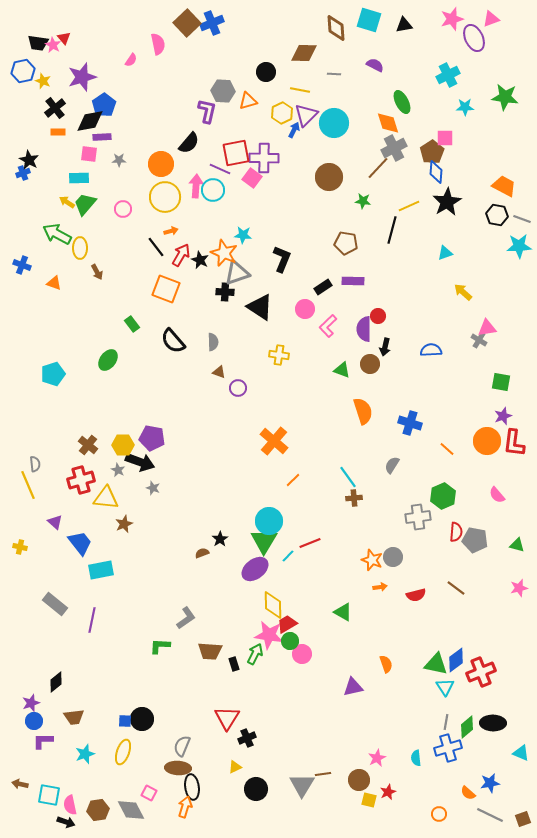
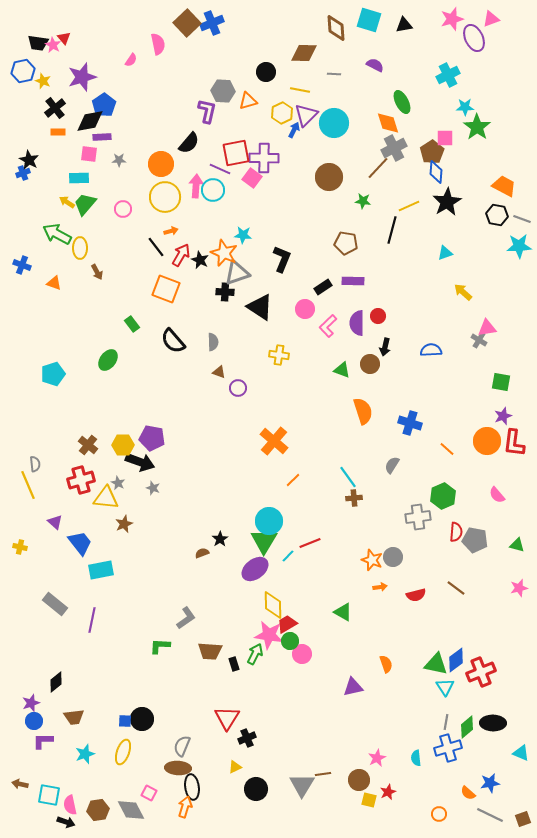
green star at (505, 97): moved 28 px left, 30 px down; rotated 28 degrees clockwise
purple semicircle at (364, 329): moved 7 px left, 6 px up
gray star at (118, 470): moved 13 px down
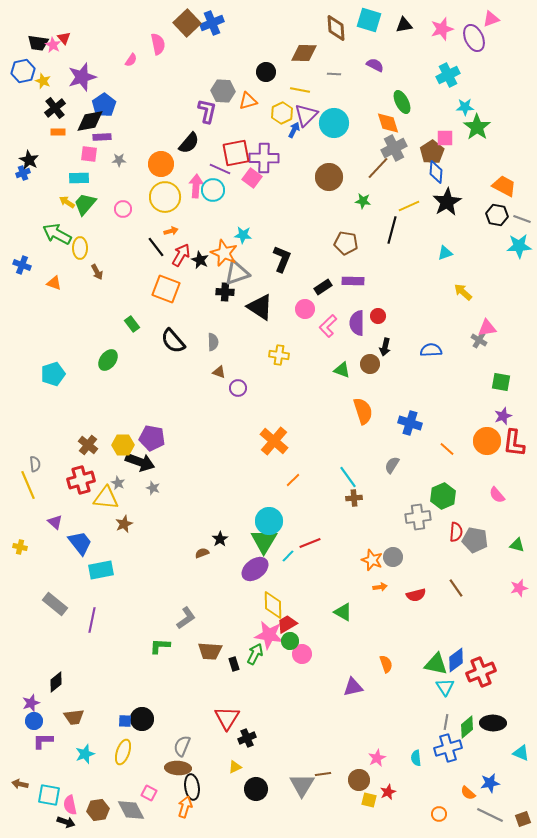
pink star at (452, 19): moved 10 px left, 10 px down
brown line at (456, 588): rotated 18 degrees clockwise
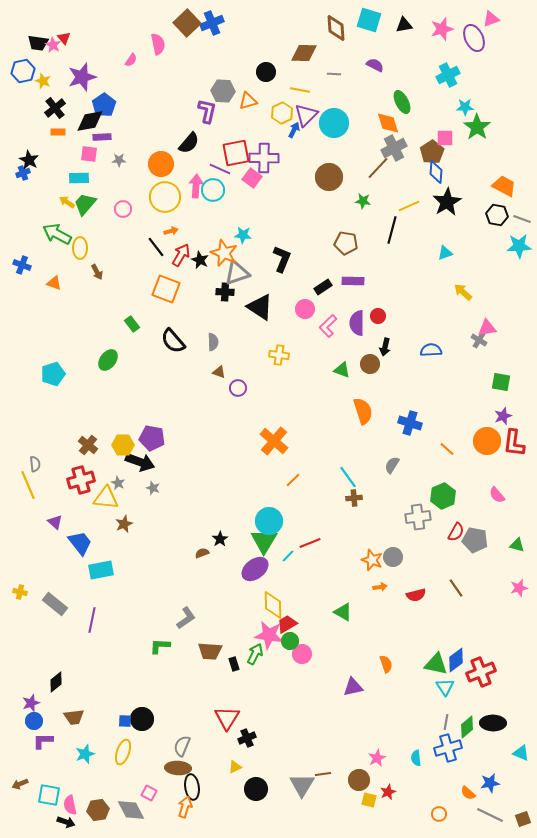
red semicircle at (456, 532): rotated 24 degrees clockwise
yellow cross at (20, 547): moved 45 px down
brown arrow at (20, 784): rotated 35 degrees counterclockwise
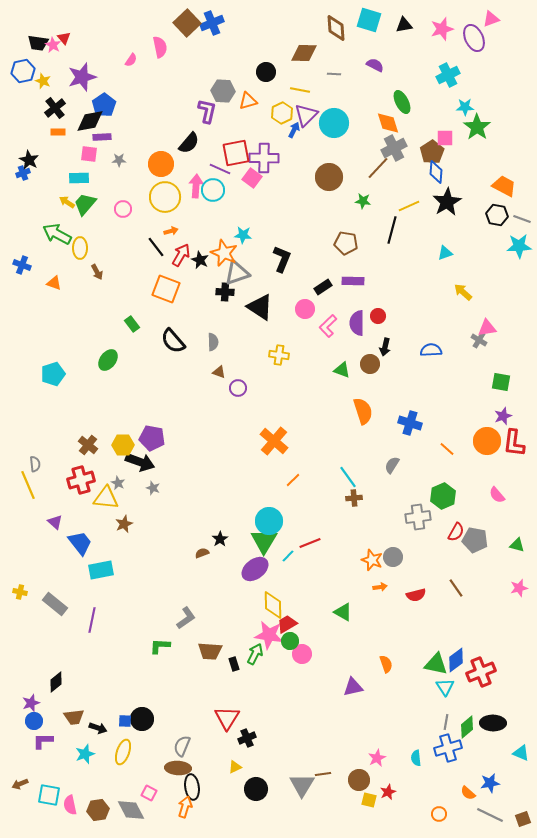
pink semicircle at (158, 44): moved 2 px right, 3 px down
black arrow at (66, 822): moved 32 px right, 94 px up
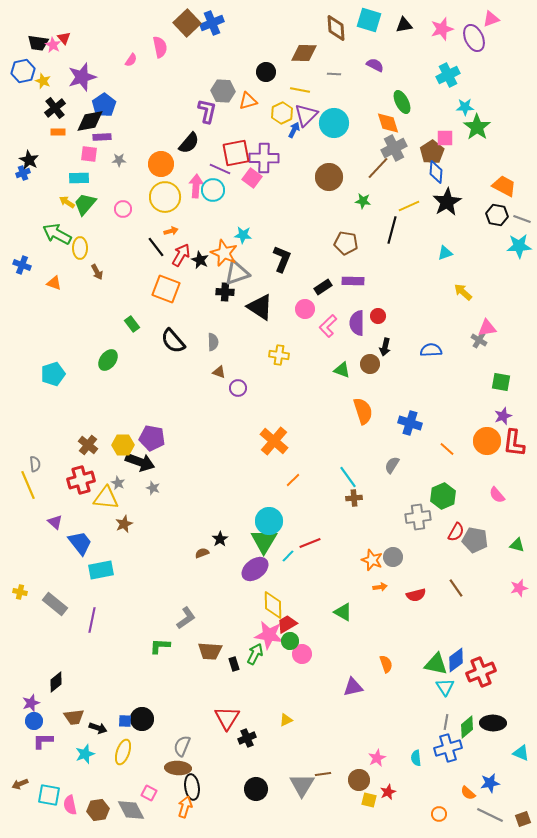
yellow triangle at (235, 767): moved 51 px right, 47 px up
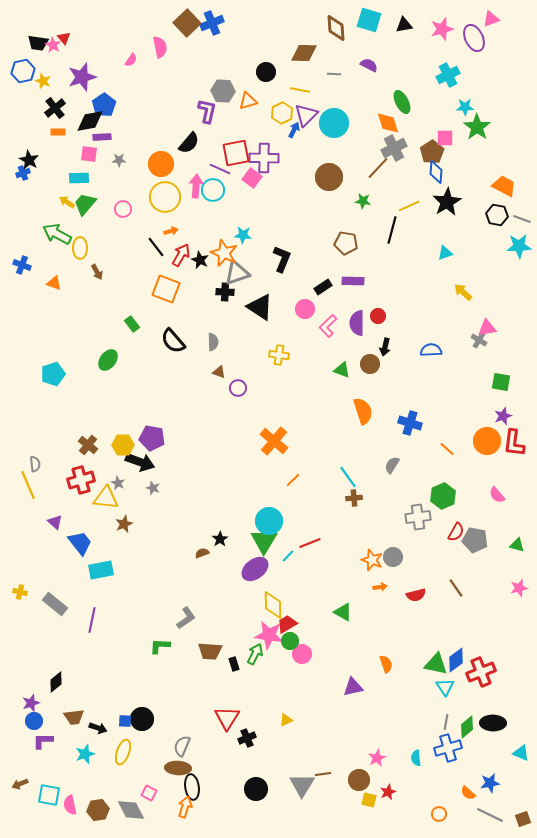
purple semicircle at (375, 65): moved 6 px left
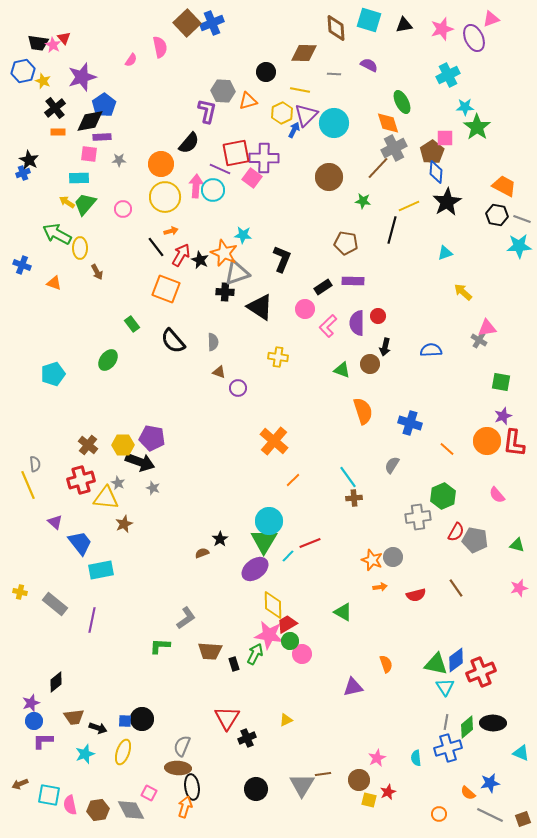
yellow cross at (279, 355): moved 1 px left, 2 px down
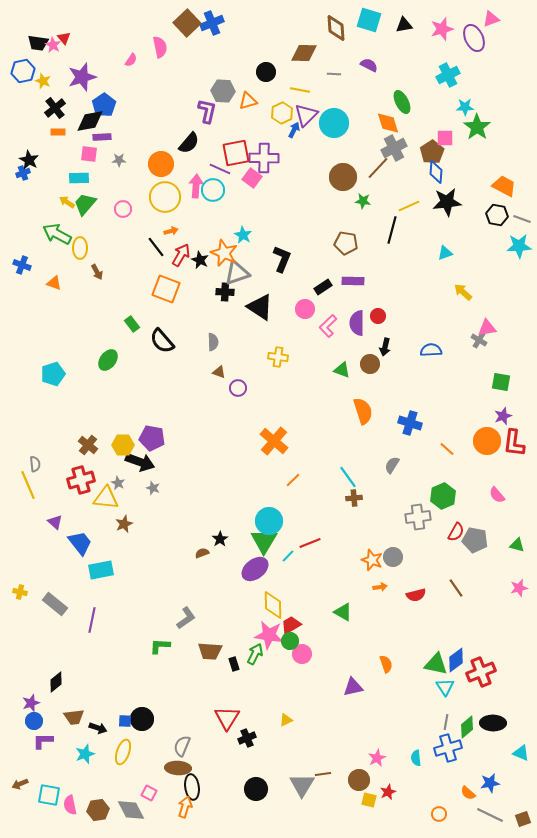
brown circle at (329, 177): moved 14 px right
black star at (447, 202): rotated 24 degrees clockwise
cyan star at (243, 235): rotated 24 degrees clockwise
black semicircle at (173, 341): moved 11 px left
red trapezoid at (287, 624): moved 4 px right, 1 px down
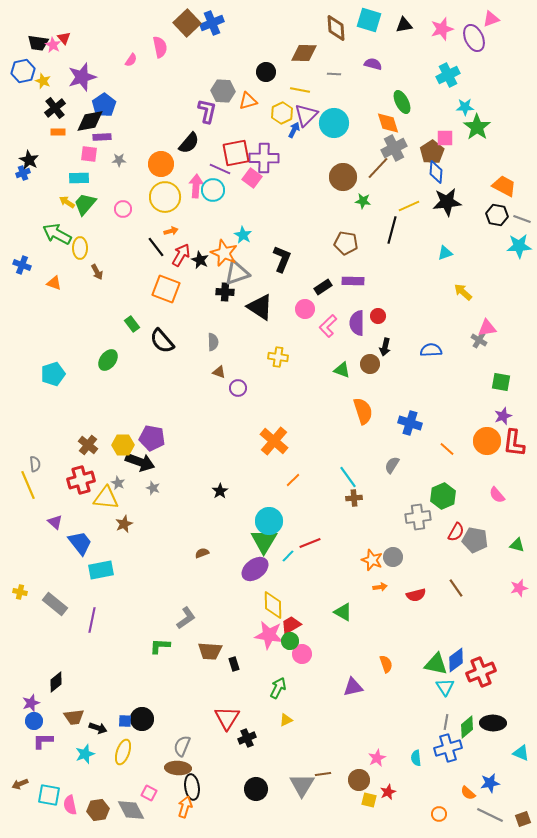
purple semicircle at (369, 65): moved 4 px right, 1 px up; rotated 12 degrees counterclockwise
black star at (220, 539): moved 48 px up
green arrow at (255, 654): moved 23 px right, 34 px down
